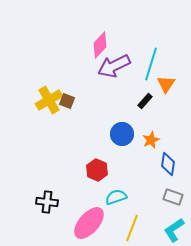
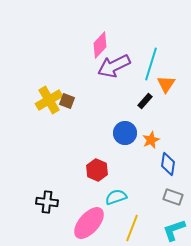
blue circle: moved 3 px right, 1 px up
cyan L-shape: rotated 15 degrees clockwise
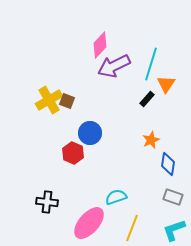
black rectangle: moved 2 px right, 2 px up
blue circle: moved 35 px left
red hexagon: moved 24 px left, 17 px up
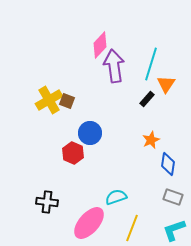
purple arrow: rotated 108 degrees clockwise
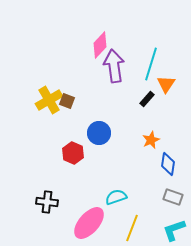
blue circle: moved 9 px right
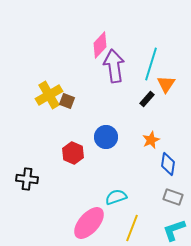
yellow cross: moved 5 px up
blue circle: moved 7 px right, 4 px down
black cross: moved 20 px left, 23 px up
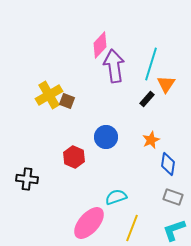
red hexagon: moved 1 px right, 4 px down
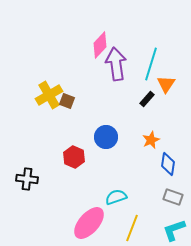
purple arrow: moved 2 px right, 2 px up
